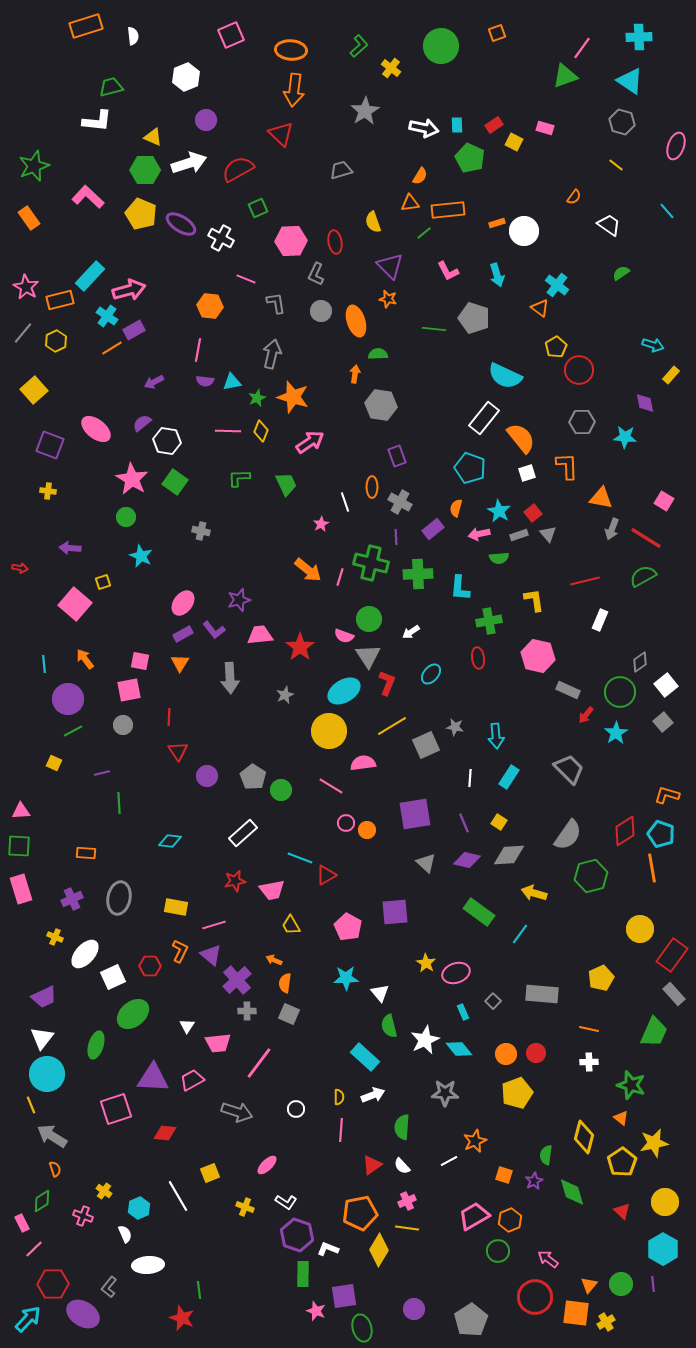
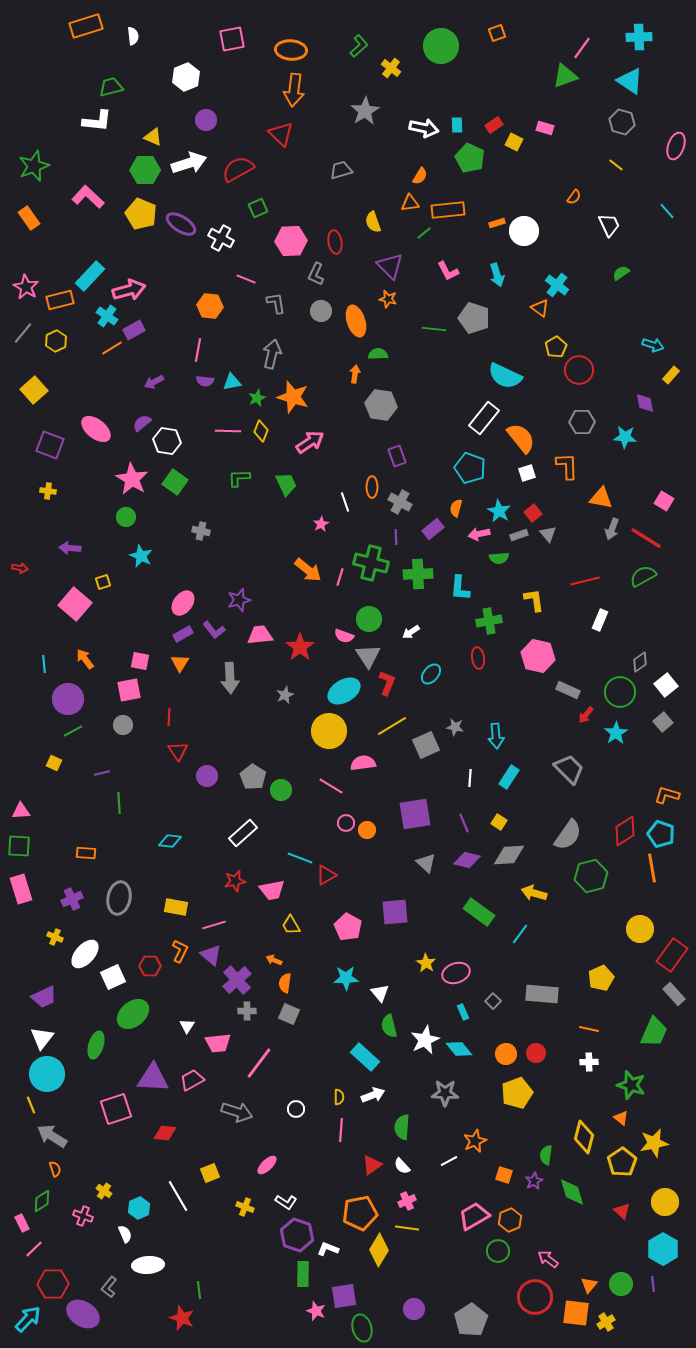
pink square at (231, 35): moved 1 px right, 4 px down; rotated 12 degrees clockwise
white trapezoid at (609, 225): rotated 30 degrees clockwise
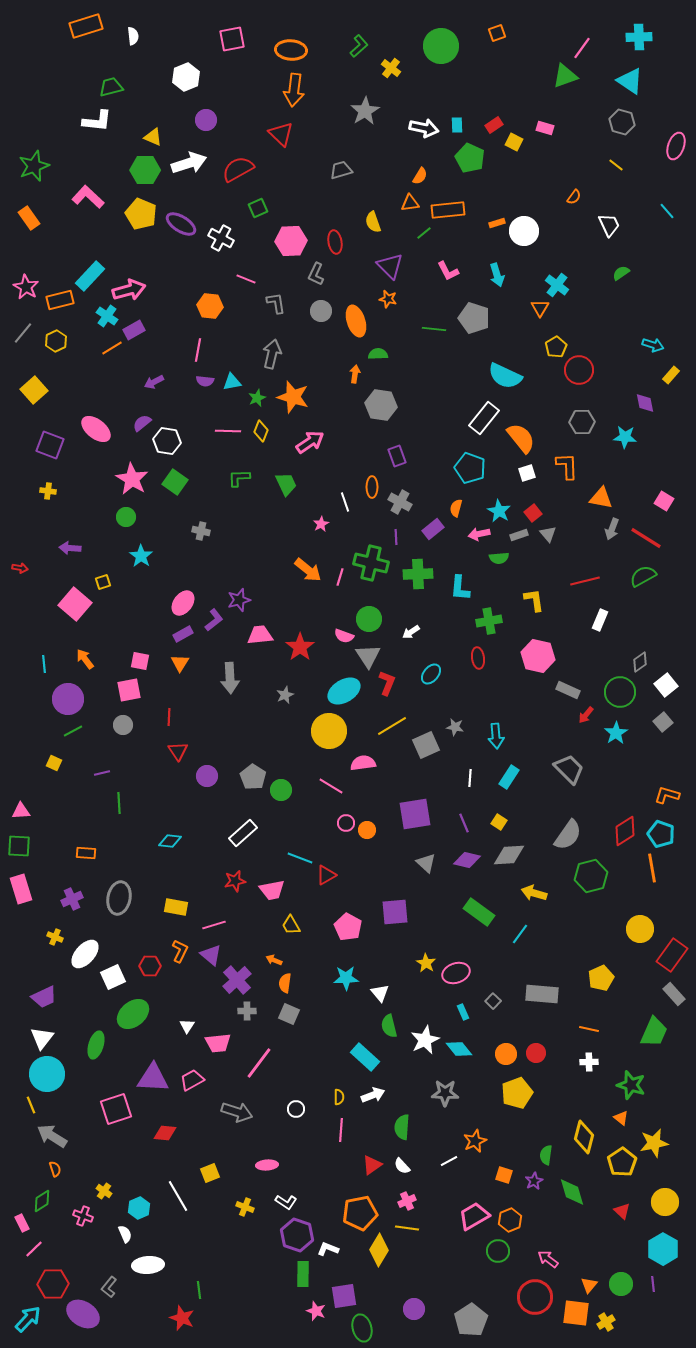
orange triangle at (540, 308): rotated 24 degrees clockwise
cyan star at (141, 556): rotated 10 degrees clockwise
purple L-shape at (214, 630): moved 10 px up; rotated 90 degrees counterclockwise
pink ellipse at (267, 1165): rotated 40 degrees clockwise
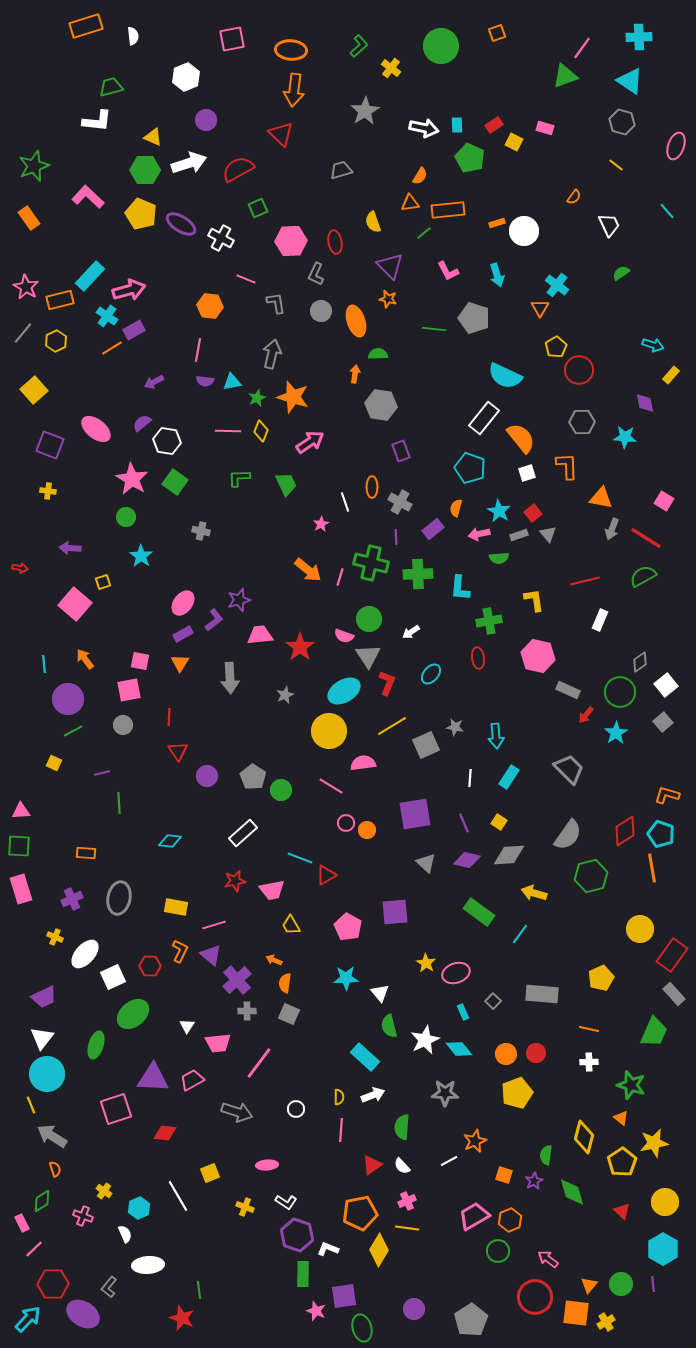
purple rectangle at (397, 456): moved 4 px right, 5 px up
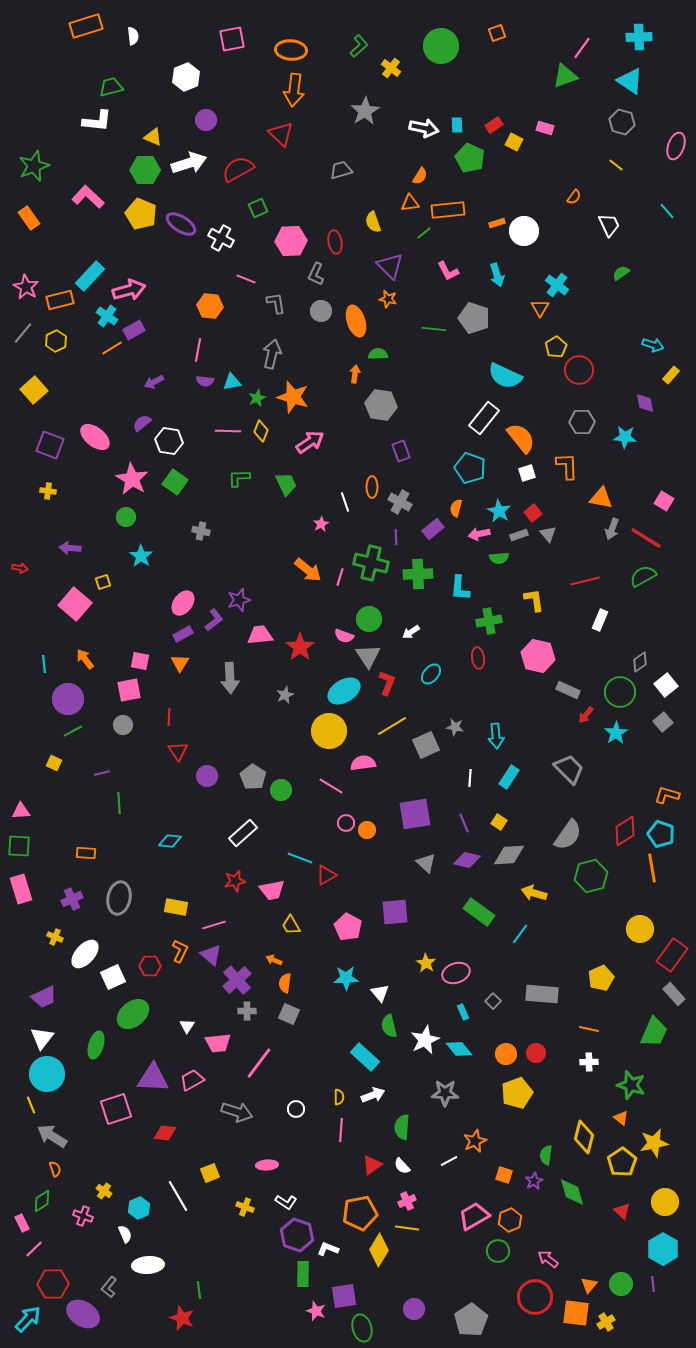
pink ellipse at (96, 429): moved 1 px left, 8 px down
white hexagon at (167, 441): moved 2 px right
